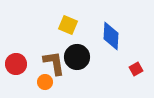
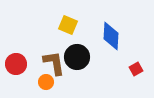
orange circle: moved 1 px right
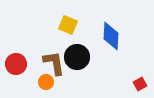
red square: moved 4 px right, 15 px down
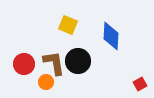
black circle: moved 1 px right, 4 px down
red circle: moved 8 px right
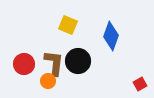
blue diamond: rotated 16 degrees clockwise
brown L-shape: rotated 16 degrees clockwise
orange circle: moved 2 px right, 1 px up
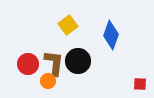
yellow square: rotated 30 degrees clockwise
blue diamond: moved 1 px up
red circle: moved 4 px right
red square: rotated 32 degrees clockwise
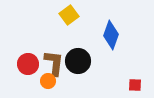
yellow square: moved 1 px right, 10 px up
red square: moved 5 px left, 1 px down
